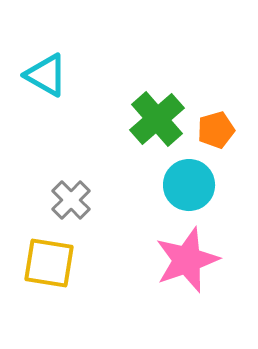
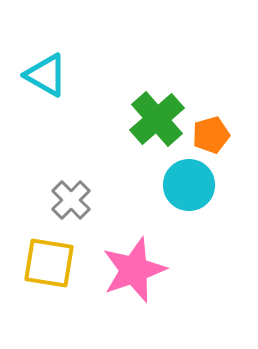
orange pentagon: moved 5 px left, 5 px down
pink star: moved 53 px left, 10 px down
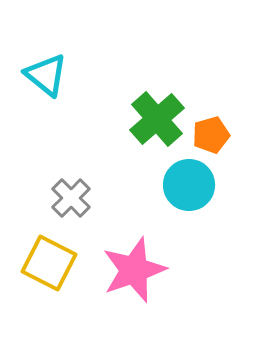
cyan triangle: rotated 9 degrees clockwise
gray cross: moved 2 px up
yellow square: rotated 18 degrees clockwise
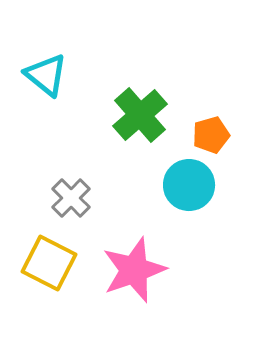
green cross: moved 17 px left, 4 px up
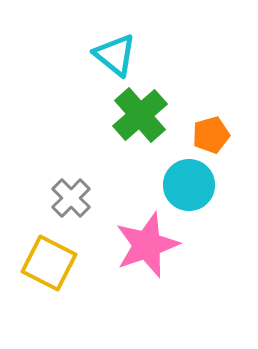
cyan triangle: moved 69 px right, 20 px up
pink star: moved 13 px right, 25 px up
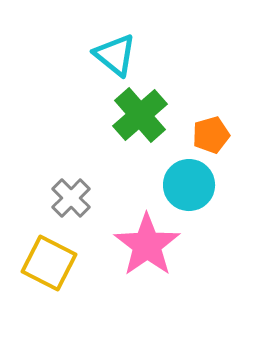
pink star: rotated 16 degrees counterclockwise
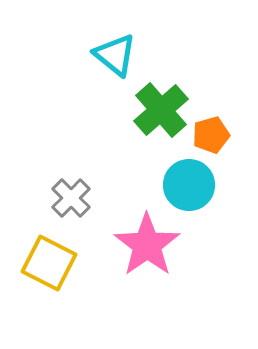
green cross: moved 21 px right, 5 px up
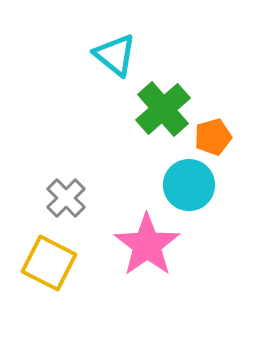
green cross: moved 2 px right, 1 px up
orange pentagon: moved 2 px right, 2 px down
gray cross: moved 5 px left
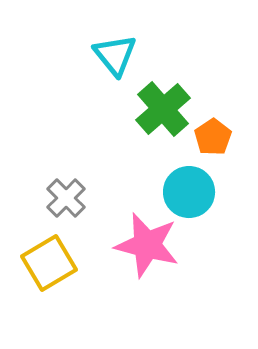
cyan triangle: rotated 12 degrees clockwise
orange pentagon: rotated 18 degrees counterclockwise
cyan circle: moved 7 px down
pink star: rotated 22 degrees counterclockwise
yellow square: rotated 32 degrees clockwise
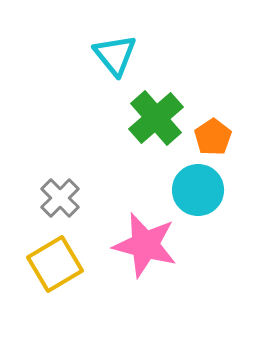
green cross: moved 7 px left, 9 px down
cyan circle: moved 9 px right, 2 px up
gray cross: moved 6 px left
pink star: moved 2 px left
yellow square: moved 6 px right, 1 px down
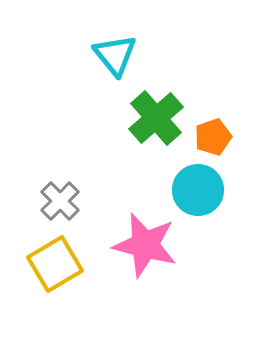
orange pentagon: rotated 15 degrees clockwise
gray cross: moved 3 px down
